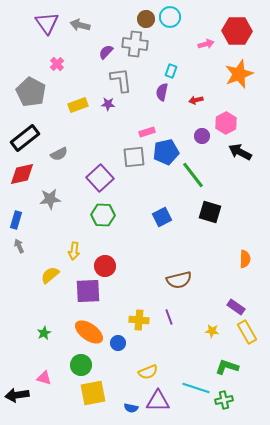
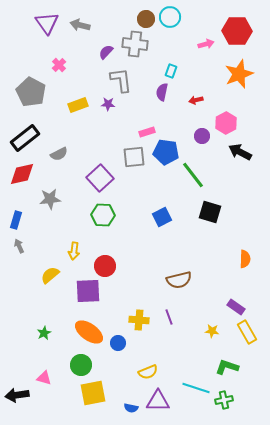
pink cross at (57, 64): moved 2 px right, 1 px down
blue pentagon at (166, 152): rotated 20 degrees clockwise
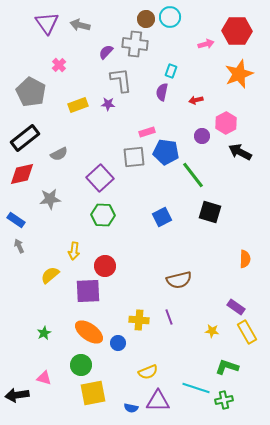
blue rectangle at (16, 220): rotated 72 degrees counterclockwise
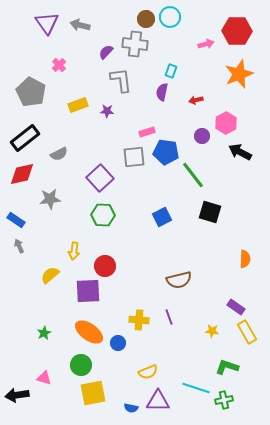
purple star at (108, 104): moved 1 px left, 7 px down
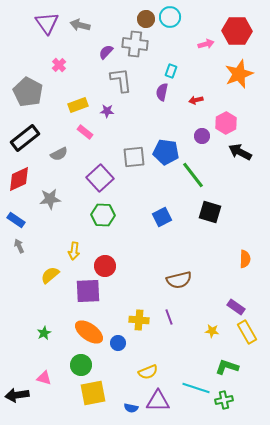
gray pentagon at (31, 92): moved 3 px left
pink rectangle at (147, 132): moved 62 px left; rotated 56 degrees clockwise
red diamond at (22, 174): moved 3 px left, 5 px down; rotated 12 degrees counterclockwise
